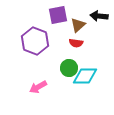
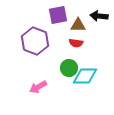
brown triangle: rotated 42 degrees clockwise
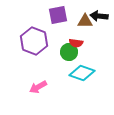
brown triangle: moved 7 px right, 4 px up
purple hexagon: moved 1 px left
green circle: moved 16 px up
cyan diamond: moved 3 px left, 3 px up; rotated 20 degrees clockwise
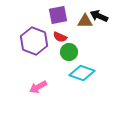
black arrow: rotated 18 degrees clockwise
red semicircle: moved 16 px left, 6 px up; rotated 16 degrees clockwise
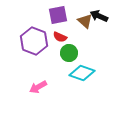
brown triangle: rotated 42 degrees clockwise
green circle: moved 1 px down
